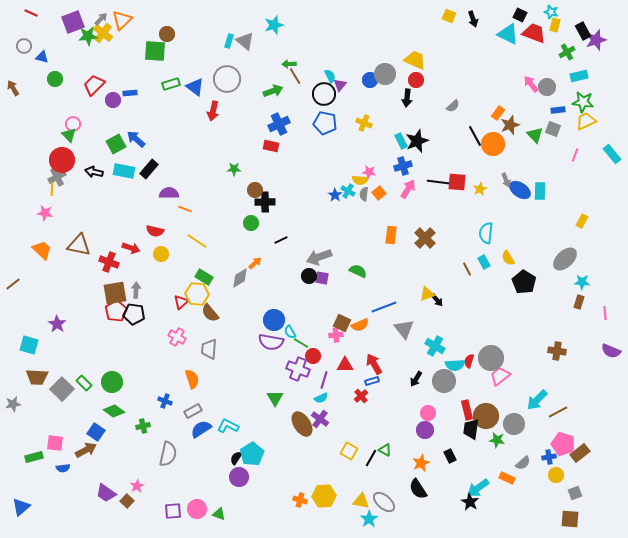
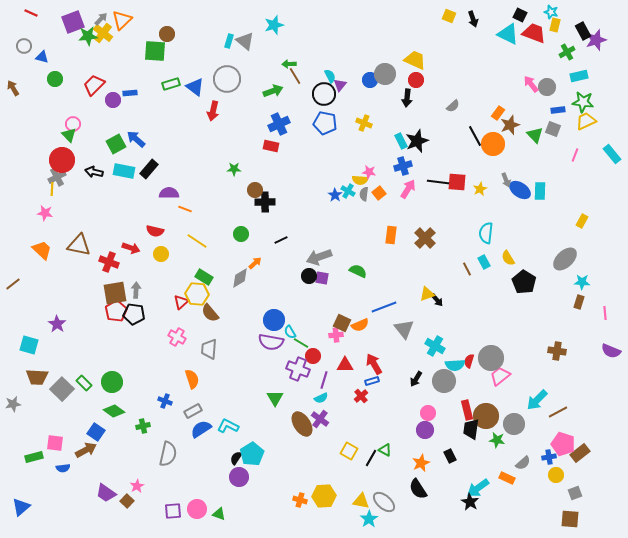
green circle at (251, 223): moved 10 px left, 11 px down
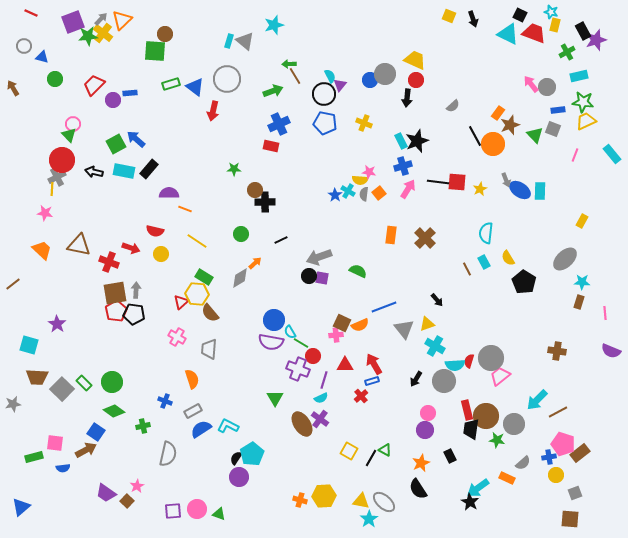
brown circle at (167, 34): moved 2 px left
yellow triangle at (427, 294): moved 30 px down
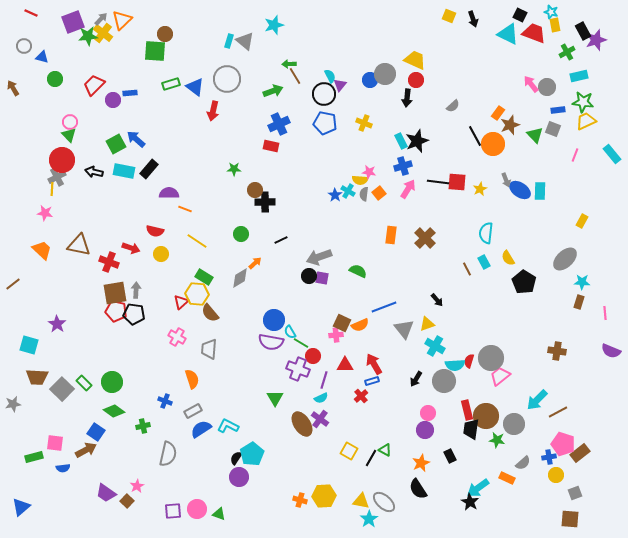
yellow rectangle at (555, 25): rotated 24 degrees counterclockwise
pink circle at (73, 124): moved 3 px left, 2 px up
red pentagon at (116, 311): rotated 30 degrees counterclockwise
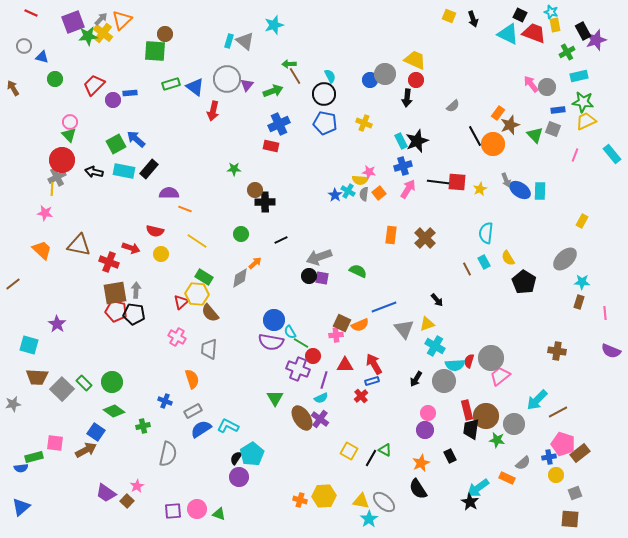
purple triangle at (340, 85): moved 93 px left
brown ellipse at (302, 424): moved 6 px up
blue semicircle at (63, 468): moved 42 px left
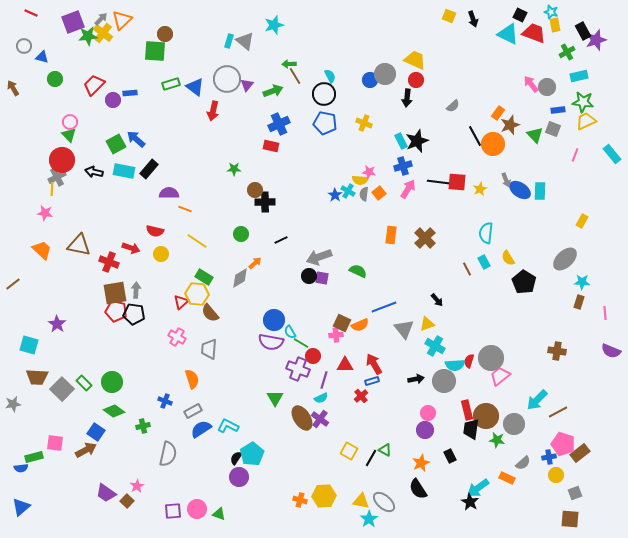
black arrow at (416, 379): rotated 133 degrees counterclockwise
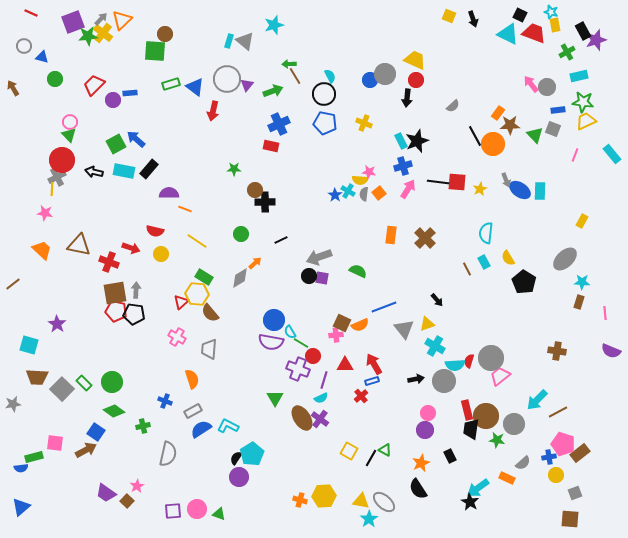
brown star at (510, 125): rotated 18 degrees clockwise
